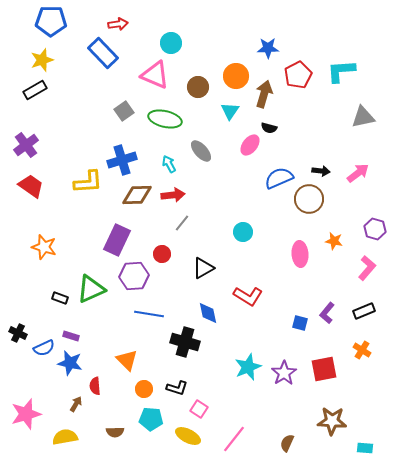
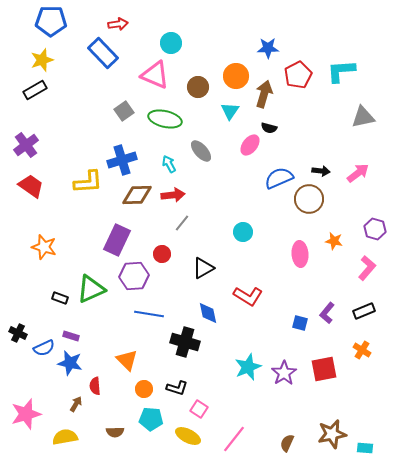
brown star at (332, 421): moved 13 px down; rotated 16 degrees counterclockwise
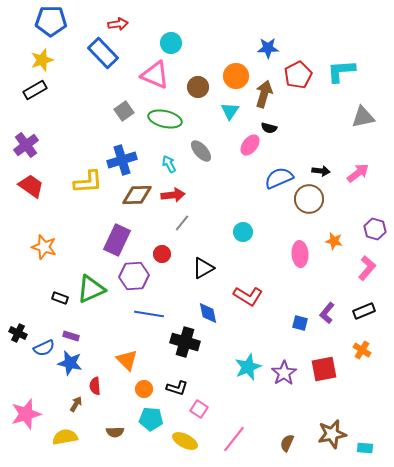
yellow ellipse at (188, 436): moved 3 px left, 5 px down
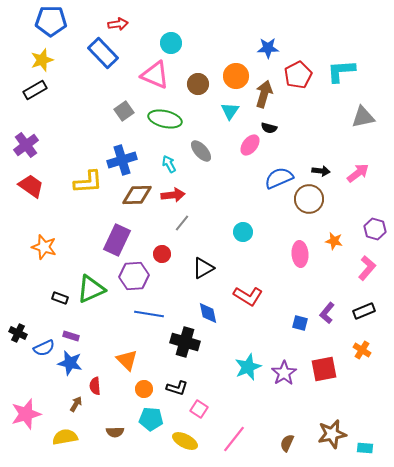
brown circle at (198, 87): moved 3 px up
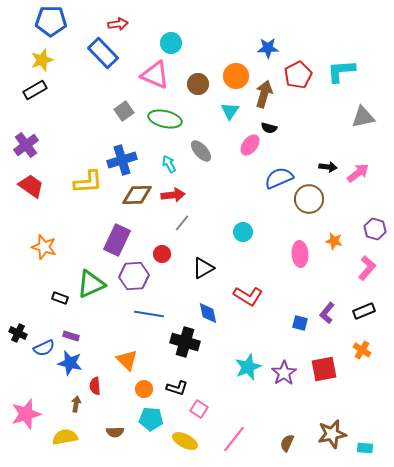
black arrow at (321, 171): moved 7 px right, 4 px up
green triangle at (91, 289): moved 5 px up
brown arrow at (76, 404): rotated 21 degrees counterclockwise
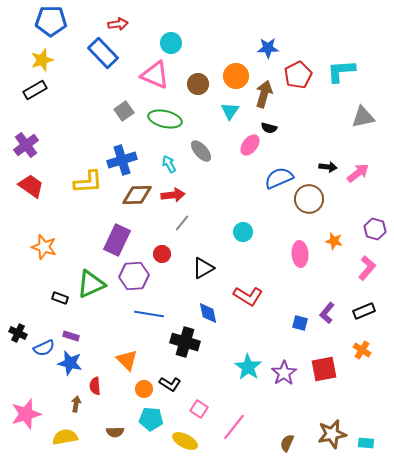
cyan star at (248, 367): rotated 16 degrees counterclockwise
black L-shape at (177, 388): moved 7 px left, 4 px up; rotated 15 degrees clockwise
pink line at (234, 439): moved 12 px up
cyan rectangle at (365, 448): moved 1 px right, 5 px up
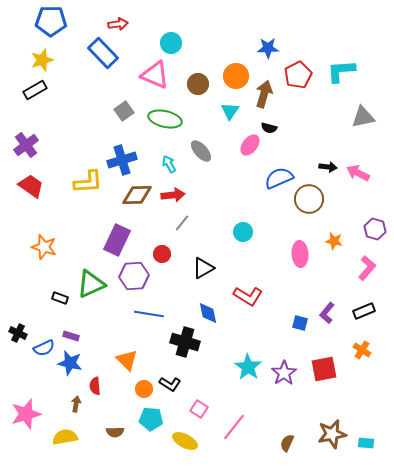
pink arrow at (358, 173): rotated 115 degrees counterclockwise
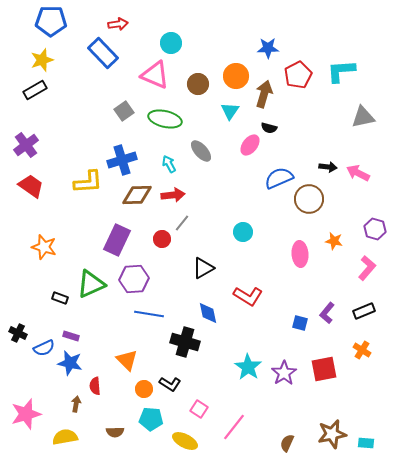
red circle at (162, 254): moved 15 px up
purple hexagon at (134, 276): moved 3 px down
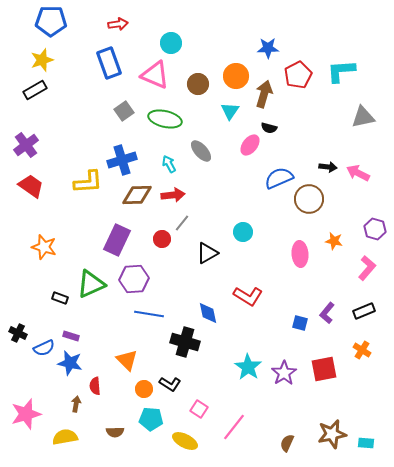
blue rectangle at (103, 53): moved 6 px right, 10 px down; rotated 24 degrees clockwise
black triangle at (203, 268): moved 4 px right, 15 px up
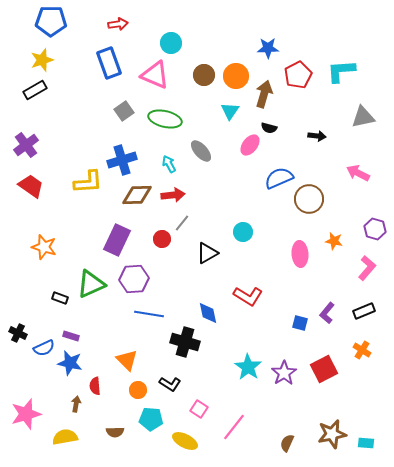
brown circle at (198, 84): moved 6 px right, 9 px up
black arrow at (328, 167): moved 11 px left, 31 px up
red square at (324, 369): rotated 16 degrees counterclockwise
orange circle at (144, 389): moved 6 px left, 1 px down
